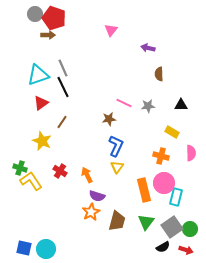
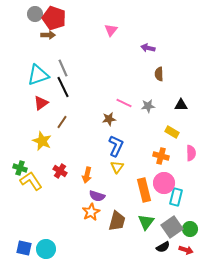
orange arrow: rotated 140 degrees counterclockwise
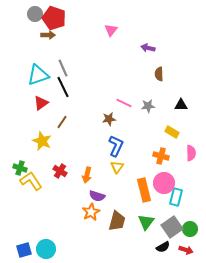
blue square: moved 2 px down; rotated 28 degrees counterclockwise
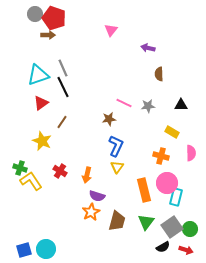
pink circle: moved 3 px right
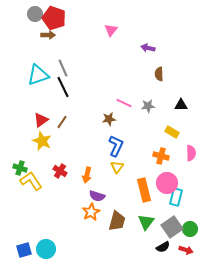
red triangle: moved 17 px down
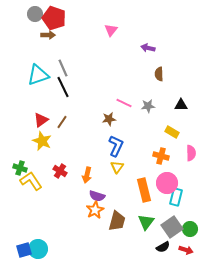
orange star: moved 4 px right, 2 px up
cyan circle: moved 8 px left
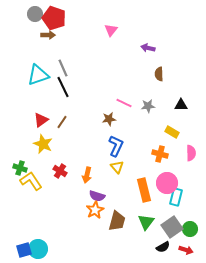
yellow star: moved 1 px right, 3 px down
orange cross: moved 1 px left, 2 px up
yellow triangle: rotated 16 degrees counterclockwise
